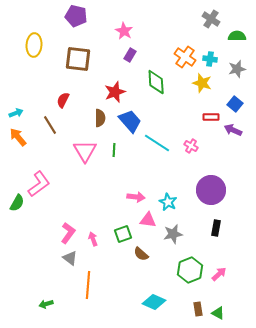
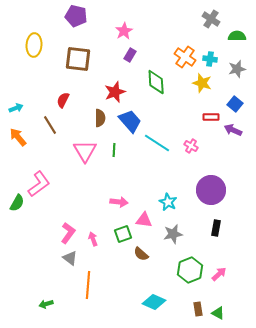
pink star at (124, 31): rotated 12 degrees clockwise
cyan arrow at (16, 113): moved 5 px up
pink arrow at (136, 197): moved 17 px left, 5 px down
pink triangle at (148, 220): moved 4 px left
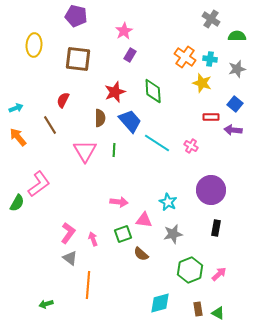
green diamond at (156, 82): moved 3 px left, 9 px down
purple arrow at (233, 130): rotated 18 degrees counterclockwise
cyan diamond at (154, 302): moved 6 px right, 1 px down; rotated 40 degrees counterclockwise
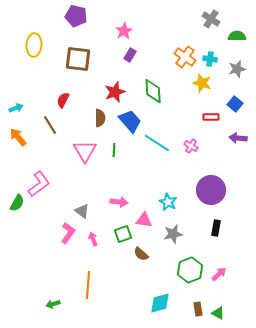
purple arrow at (233, 130): moved 5 px right, 8 px down
gray triangle at (70, 258): moved 12 px right, 47 px up
green arrow at (46, 304): moved 7 px right
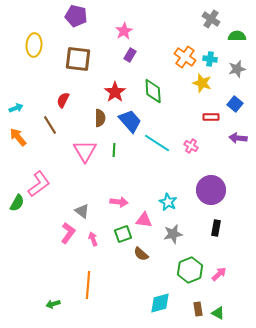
red star at (115, 92): rotated 15 degrees counterclockwise
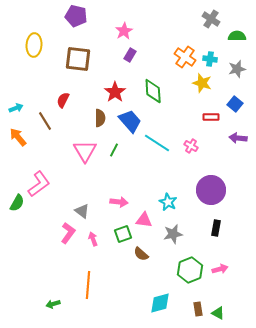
brown line at (50, 125): moved 5 px left, 4 px up
green line at (114, 150): rotated 24 degrees clockwise
pink arrow at (219, 274): moved 1 px right, 5 px up; rotated 28 degrees clockwise
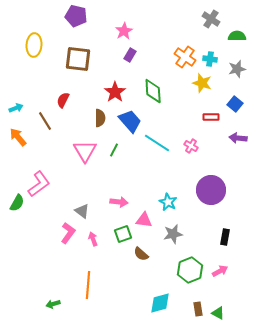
black rectangle at (216, 228): moved 9 px right, 9 px down
pink arrow at (220, 269): moved 2 px down; rotated 14 degrees counterclockwise
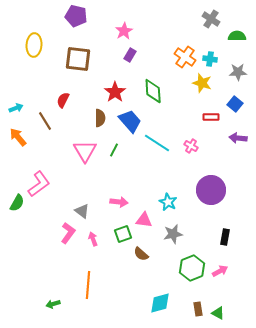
gray star at (237, 69): moved 1 px right, 3 px down; rotated 12 degrees clockwise
green hexagon at (190, 270): moved 2 px right, 2 px up
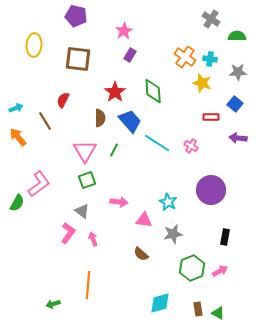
green square at (123, 234): moved 36 px left, 54 px up
